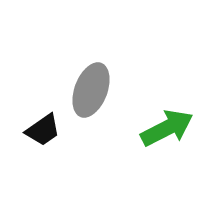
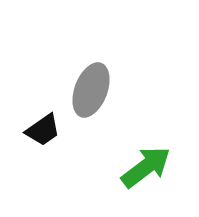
green arrow: moved 21 px left, 39 px down; rotated 10 degrees counterclockwise
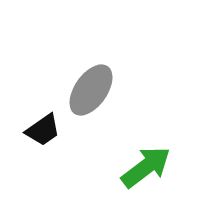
gray ellipse: rotated 14 degrees clockwise
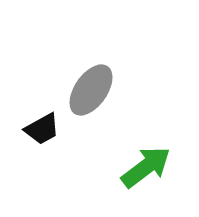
black trapezoid: moved 1 px left, 1 px up; rotated 6 degrees clockwise
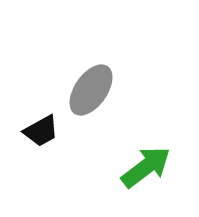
black trapezoid: moved 1 px left, 2 px down
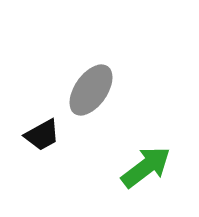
black trapezoid: moved 1 px right, 4 px down
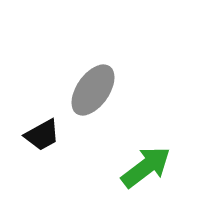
gray ellipse: moved 2 px right
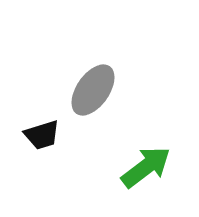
black trapezoid: rotated 12 degrees clockwise
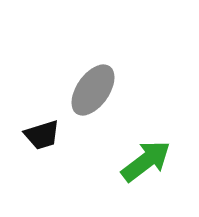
green arrow: moved 6 px up
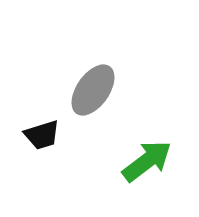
green arrow: moved 1 px right
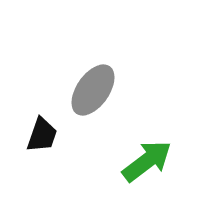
black trapezoid: rotated 54 degrees counterclockwise
